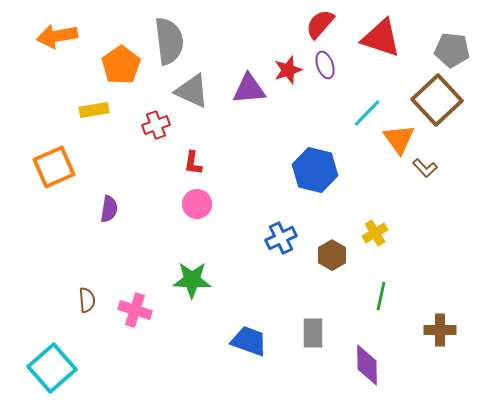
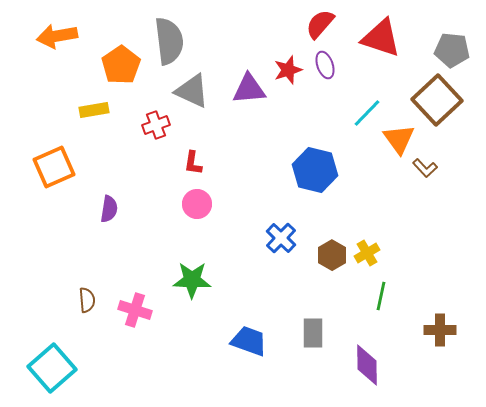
yellow cross: moved 8 px left, 20 px down
blue cross: rotated 20 degrees counterclockwise
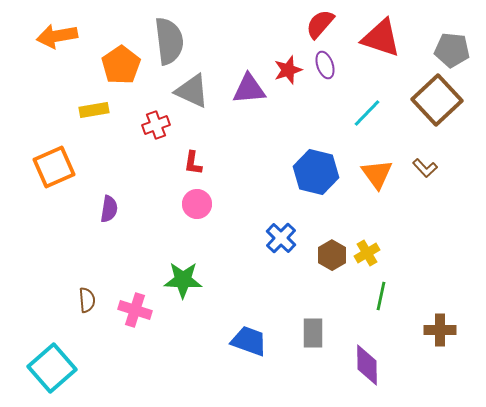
orange triangle: moved 22 px left, 35 px down
blue hexagon: moved 1 px right, 2 px down
green star: moved 9 px left
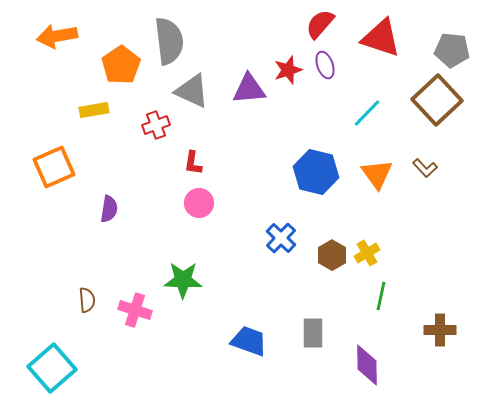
pink circle: moved 2 px right, 1 px up
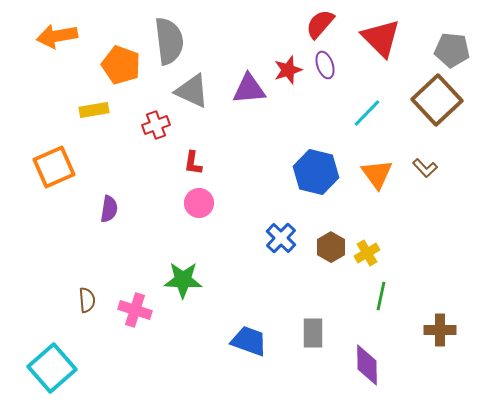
red triangle: rotated 27 degrees clockwise
orange pentagon: rotated 18 degrees counterclockwise
brown hexagon: moved 1 px left, 8 px up
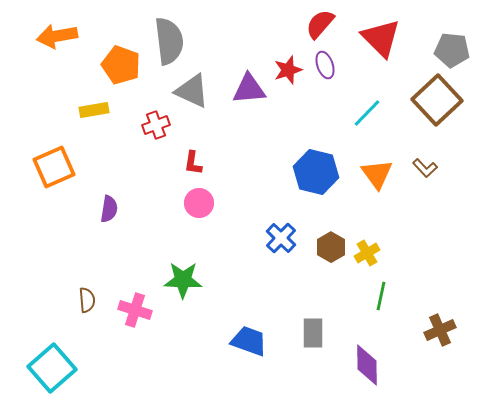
brown cross: rotated 24 degrees counterclockwise
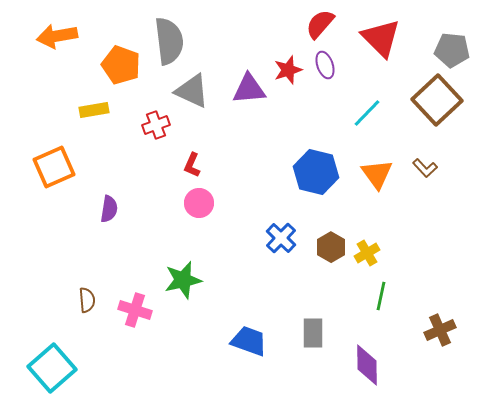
red L-shape: moved 1 px left, 2 px down; rotated 15 degrees clockwise
green star: rotated 15 degrees counterclockwise
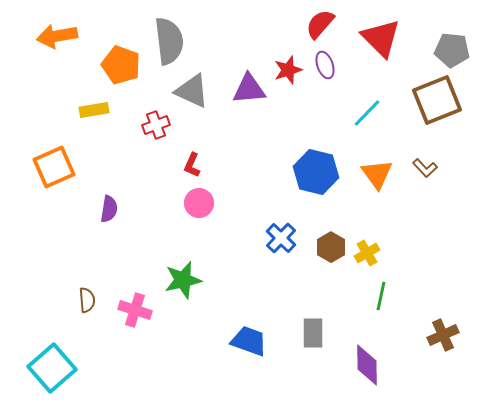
brown square: rotated 21 degrees clockwise
brown cross: moved 3 px right, 5 px down
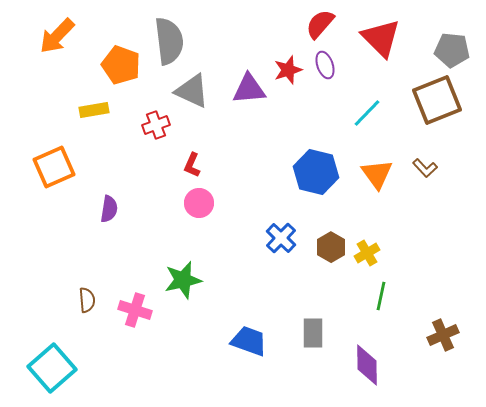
orange arrow: rotated 36 degrees counterclockwise
